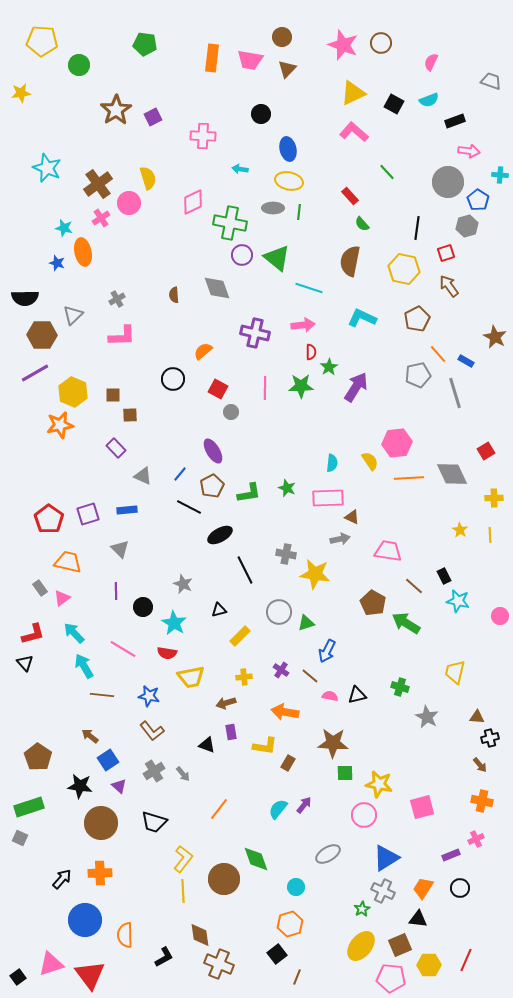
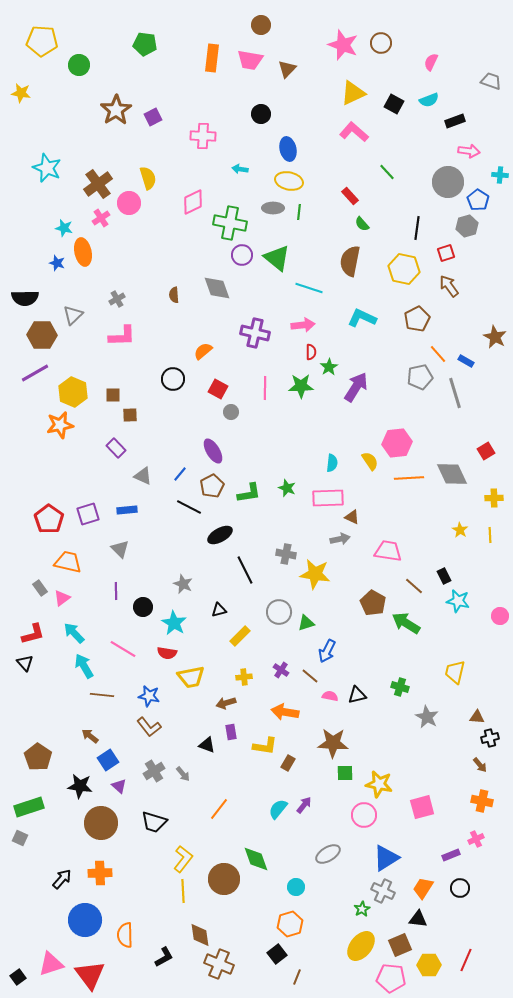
brown circle at (282, 37): moved 21 px left, 12 px up
yellow star at (21, 93): rotated 18 degrees clockwise
gray pentagon at (418, 375): moved 2 px right, 2 px down
brown L-shape at (152, 731): moved 3 px left, 4 px up
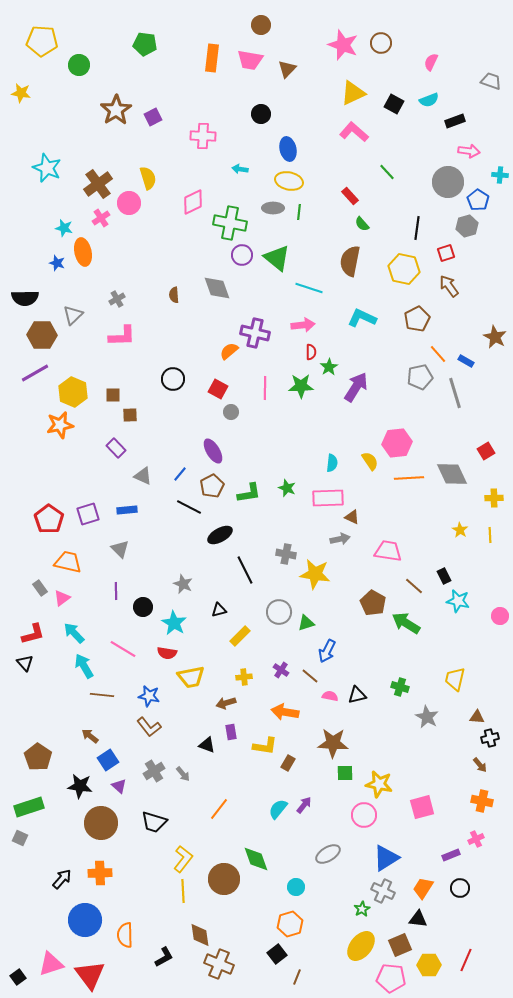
orange semicircle at (203, 351): moved 26 px right
yellow trapezoid at (455, 672): moved 7 px down
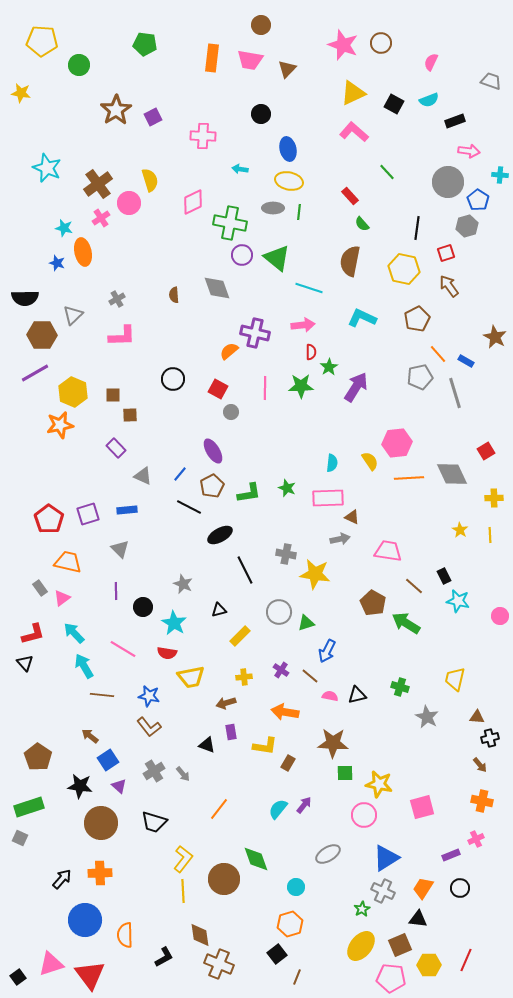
yellow semicircle at (148, 178): moved 2 px right, 2 px down
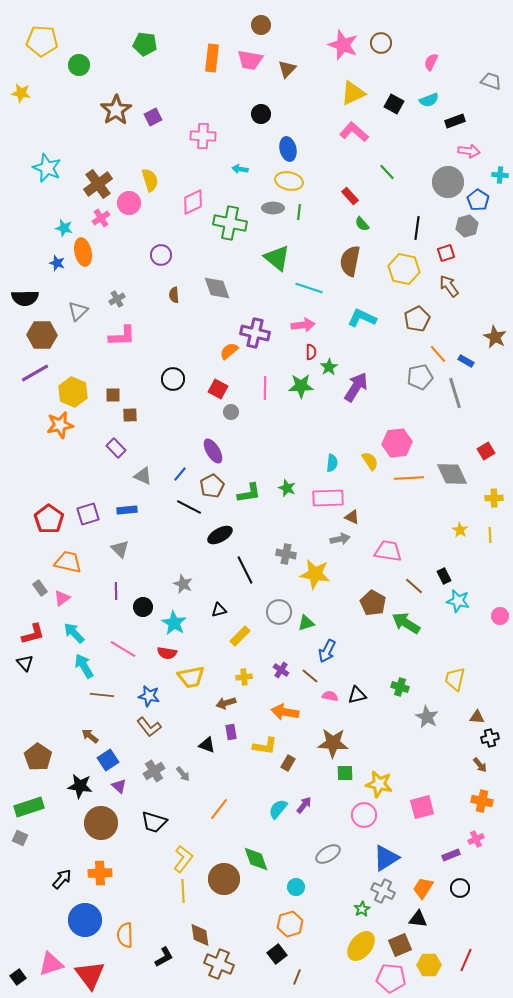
purple circle at (242, 255): moved 81 px left
gray triangle at (73, 315): moved 5 px right, 4 px up
